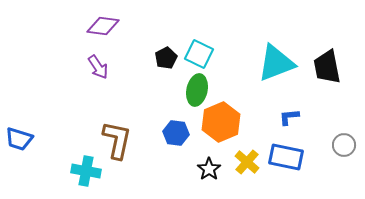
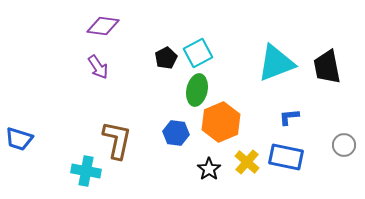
cyan square: moved 1 px left, 1 px up; rotated 36 degrees clockwise
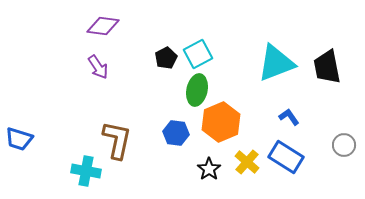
cyan square: moved 1 px down
blue L-shape: rotated 60 degrees clockwise
blue rectangle: rotated 20 degrees clockwise
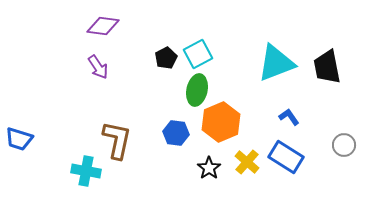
black star: moved 1 px up
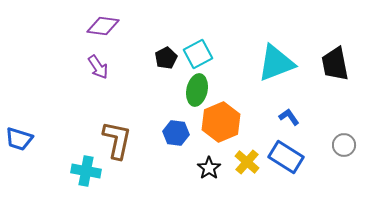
black trapezoid: moved 8 px right, 3 px up
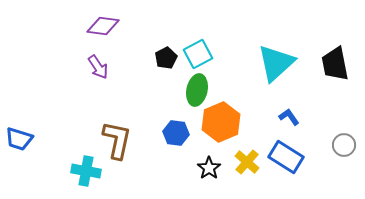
cyan triangle: rotated 21 degrees counterclockwise
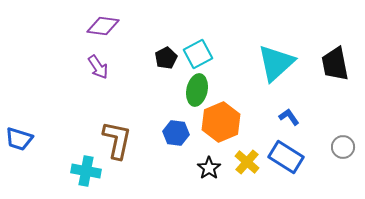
gray circle: moved 1 px left, 2 px down
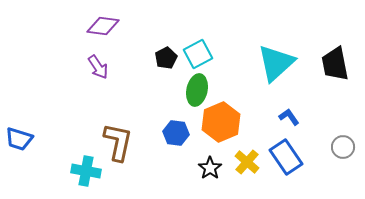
brown L-shape: moved 1 px right, 2 px down
blue rectangle: rotated 24 degrees clockwise
black star: moved 1 px right
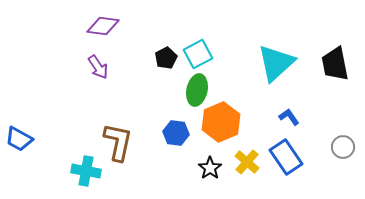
blue trapezoid: rotated 12 degrees clockwise
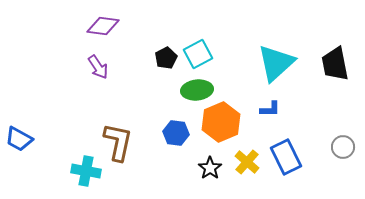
green ellipse: rotated 72 degrees clockwise
blue L-shape: moved 19 px left, 8 px up; rotated 125 degrees clockwise
blue rectangle: rotated 8 degrees clockwise
